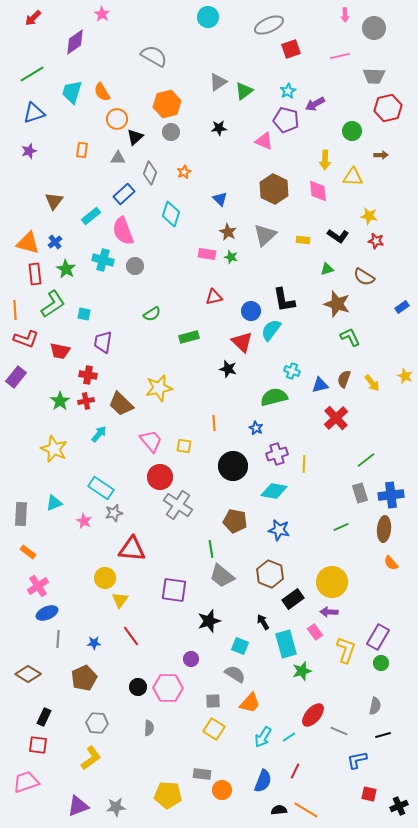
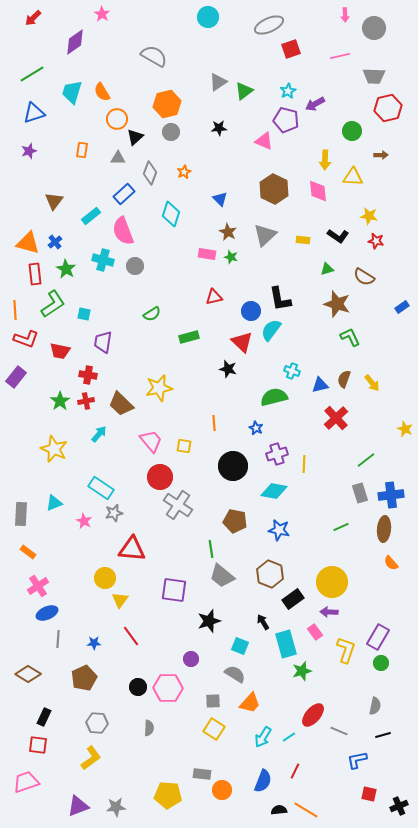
black L-shape at (284, 300): moved 4 px left, 1 px up
yellow star at (405, 376): moved 53 px down
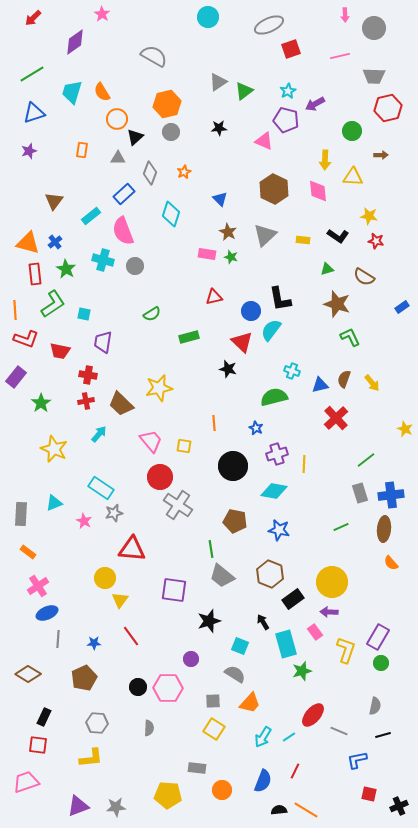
green star at (60, 401): moved 19 px left, 2 px down
yellow L-shape at (91, 758): rotated 30 degrees clockwise
gray rectangle at (202, 774): moved 5 px left, 6 px up
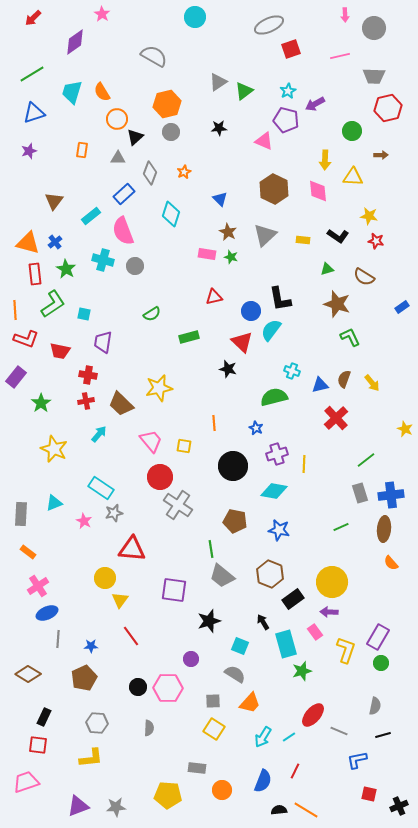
cyan circle at (208, 17): moved 13 px left
blue star at (94, 643): moved 3 px left, 3 px down
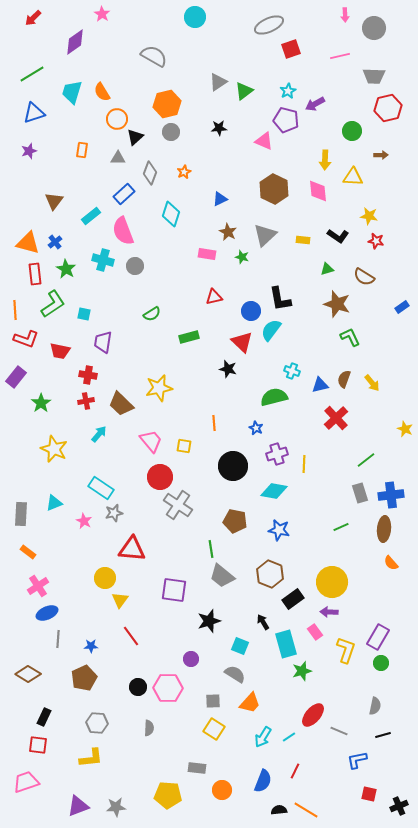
blue triangle at (220, 199): rotated 49 degrees clockwise
green star at (231, 257): moved 11 px right
